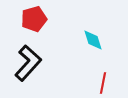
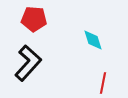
red pentagon: rotated 20 degrees clockwise
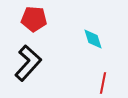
cyan diamond: moved 1 px up
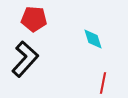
black L-shape: moved 3 px left, 4 px up
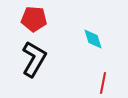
black L-shape: moved 9 px right; rotated 12 degrees counterclockwise
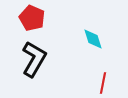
red pentagon: moved 2 px left, 1 px up; rotated 20 degrees clockwise
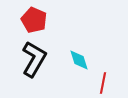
red pentagon: moved 2 px right, 2 px down
cyan diamond: moved 14 px left, 21 px down
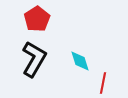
red pentagon: moved 3 px right, 1 px up; rotated 15 degrees clockwise
cyan diamond: moved 1 px right, 1 px down
